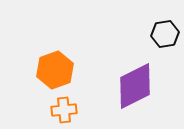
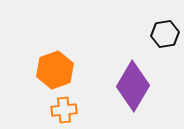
purple diamond: moved 2 px left; rotated 33 degrees counterclockwise
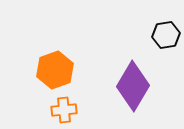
black hexagon: moved 1 px right, 1 px down
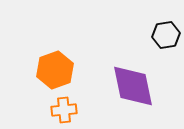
purple diamond: rotated 42 degrees counterclockwise
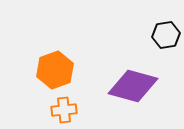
purple diamond: rotated 63 degrees counterclockwise
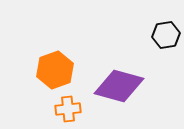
purple diamond: moved 14 px left
orange cross: moved 4 px right, 1 px up
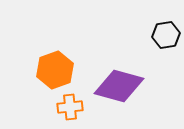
orange cross: moved 2 px right, 2 px up
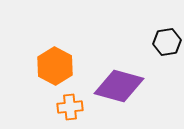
black hexagon: moved 1 px right, 7 px down
orange hexagon: moved 4 px up; rotated 12 degrees counterclockwise
